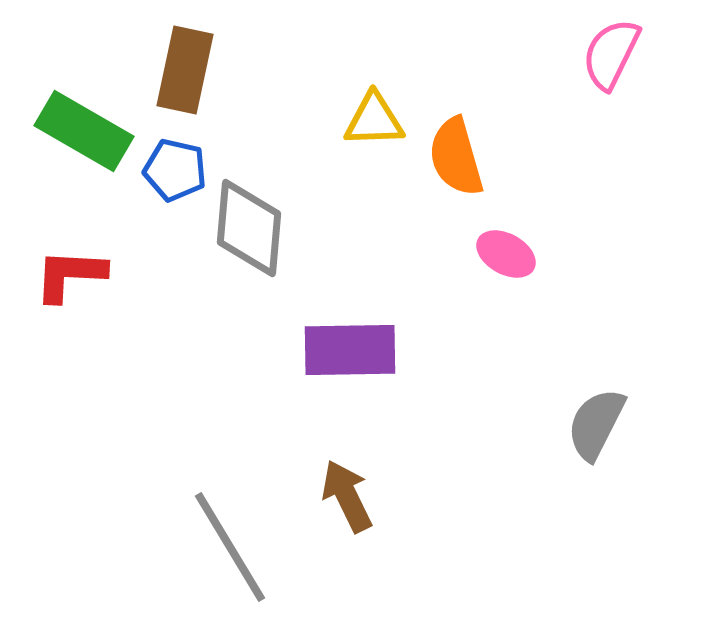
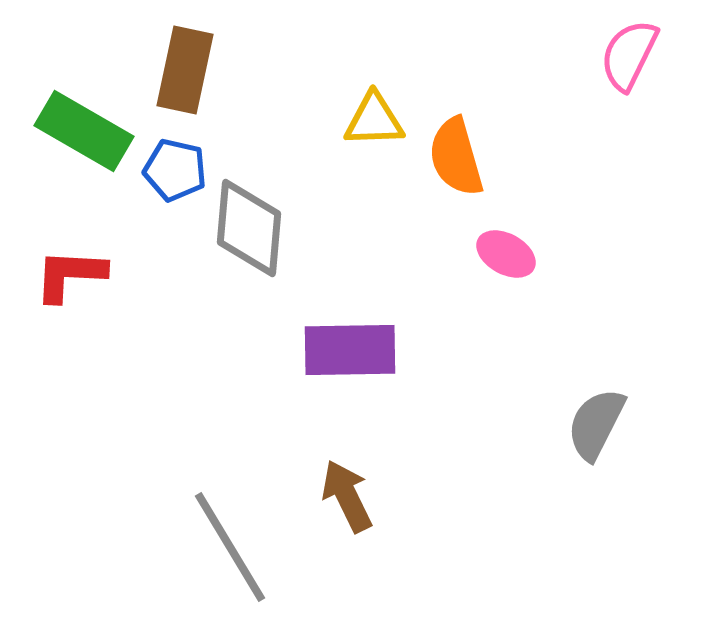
pink semicircle: moved 18 px right, 1 px down
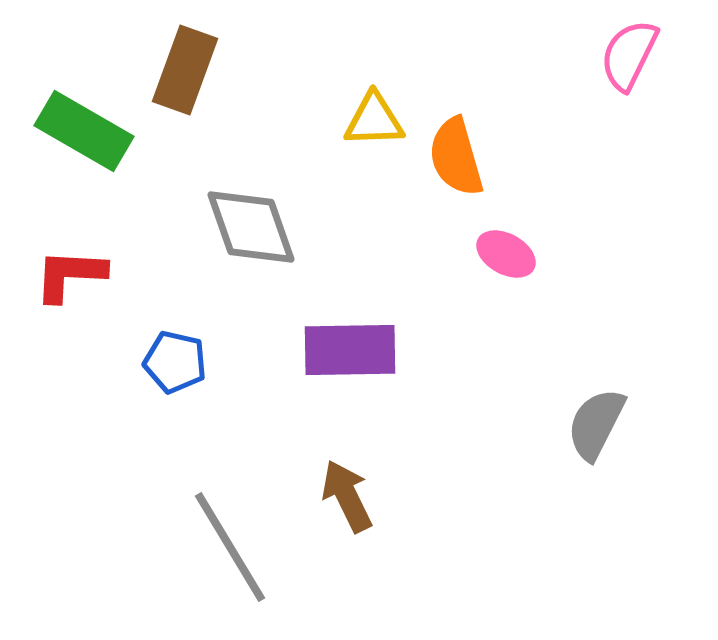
brown rectangle: rotated 8 degrees clockwise
blue pentagon: moved 192 px down
gray diamond: moved 2 px right, 1 px up; rotated 24 degrees counterclockwise
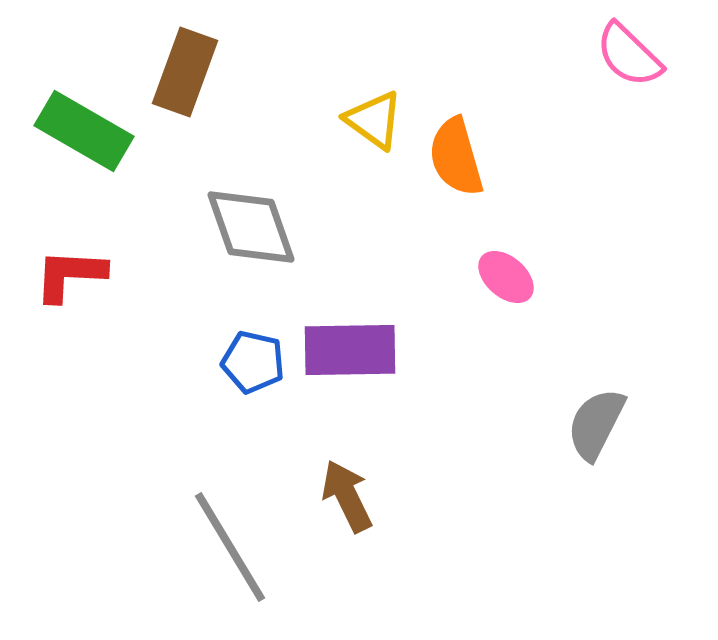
pink semicircle: rotated 72 degrees counterclockwise
brown rectangle: moved 2 px down
yellow triangle: rotated 38 degrees clockwise
pink ellipse: moved 23 px down; rotated 12 degrees clockwise
blue pentagon: moved 78 px right
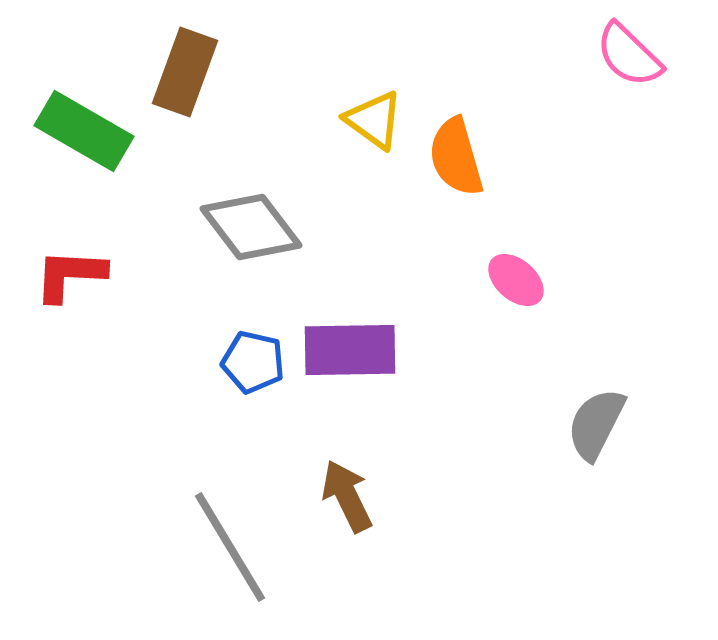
gray diamond: rotated 18 degrees counterclockwise
pink ellipse: moved 10 px right, 3 px down
